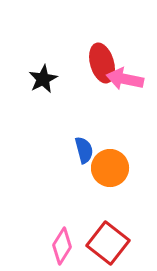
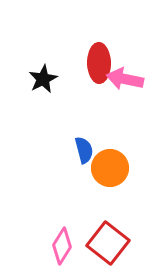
red ellipse: moved 3 px left; rotated 15 degrees clockwise
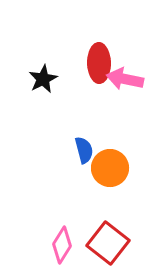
pink diamond: moved 1 px up
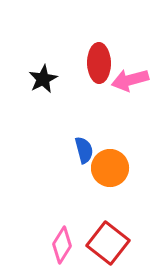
pink arrow: moved 5 px right, 1 px down; rotated 27 degrees counterclockwise
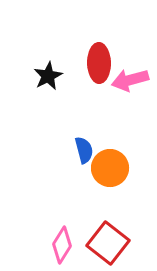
black star: moved 5 px right, 3 px up
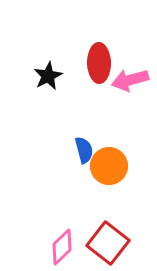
orange circle: moved 1 px left, 2 px up
pink diamond: moved 2 px down; rotated 15 degrees clockwise
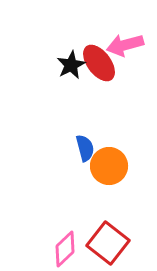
red ellipse: rotated 36 degrees counterclockwise
black star: moved 23 px right, 11 px up
pink arrow: moved 5 px left, 35 px up
blue semicircle: moved 1 px right, 2 px up
pink diamond: moved 3 px right, 2 px down
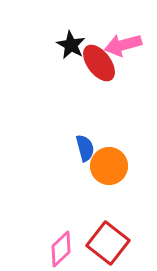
pink arrow: moved 2 px left
black star: moved 20 px up; rotated 16 degrees counterclockwise
pink diamond: moved 4 px left
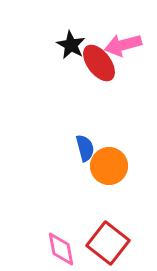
pink diamond: rotated 57 degrees counterclockwise
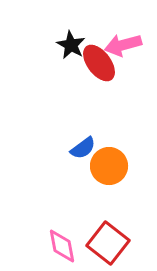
blue semicircle: moved 2 px left; rotated 68 degrees clockwise
pink diamond: moved 1 px right, 3 px up
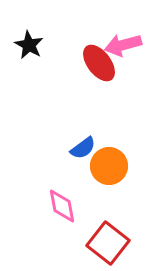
black star: moved 42 px left
pink diamond: moved 40 px up
